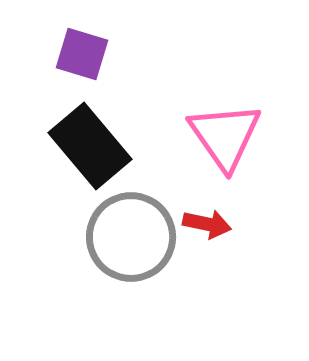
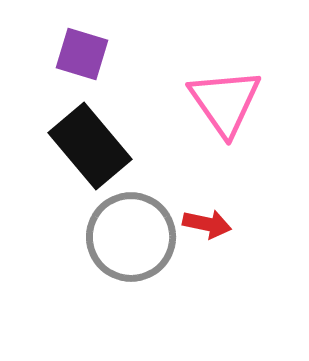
pink triangle: moved 34 px up
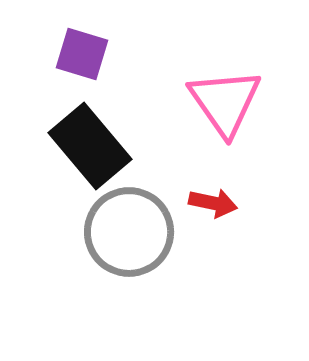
red arrow: moved 6 px right, 21 px up
gray circle: moved 2 px left, 5 px up
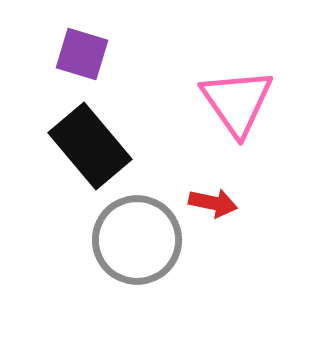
pink triangle: moved 12 px right
gray circle: moved 8 px right, 8 px down
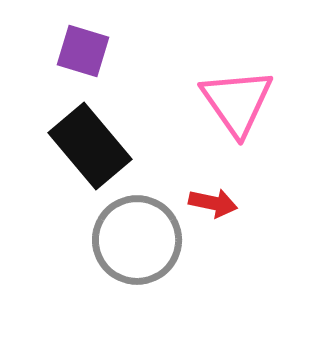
purple square: moved 1 px right, 3 px up
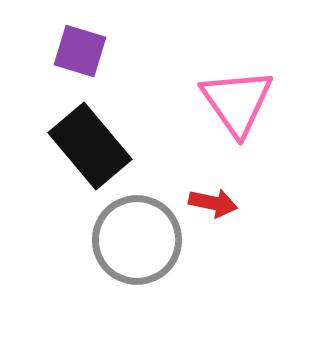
purple square: moved 3 px left
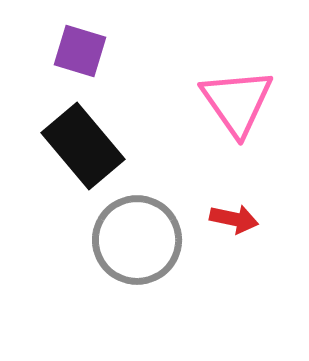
black rectangle: moved 7 px left
red arrow: moved 21 px right, 16 px down
